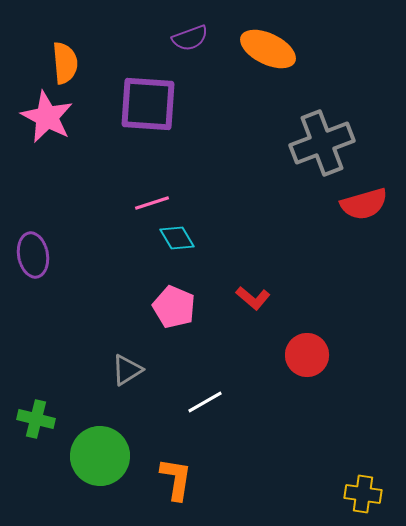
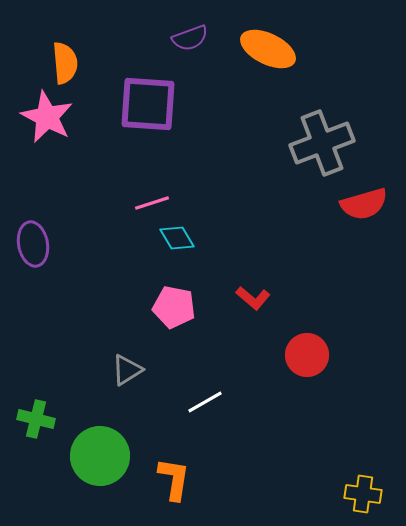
purple ellipse: moved 11 px up
pink pentagon: rotated 12 degrees counterclockwise
orange L-shape: moved 2 px left
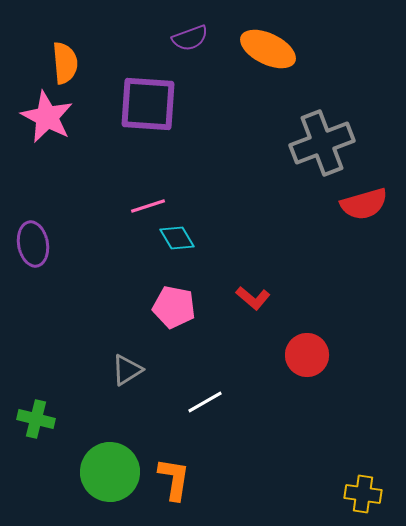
pink line: moved 4 px left, 3 px down
green circle: moved 10 px right, 16 px down
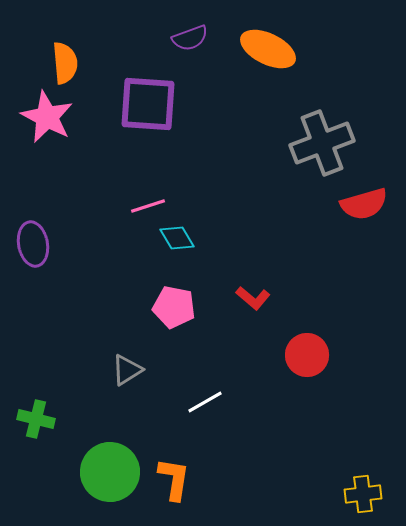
yellow cross: rotated 15 degrees counterclockwise
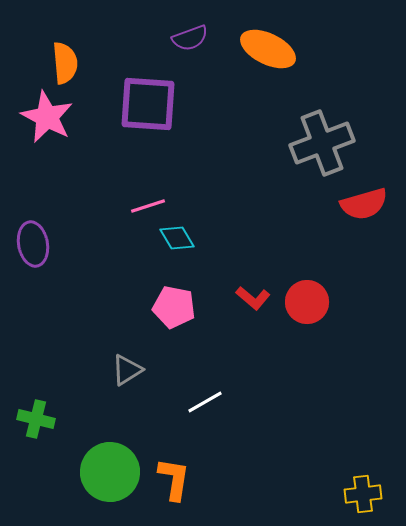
red circle: moved 53 px up
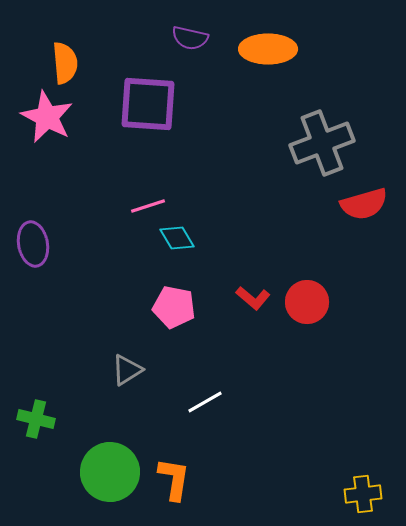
purple semicircle: rotated 33 degrees clockwise
orange ellipse: rotated 26 degrees counterclockwise
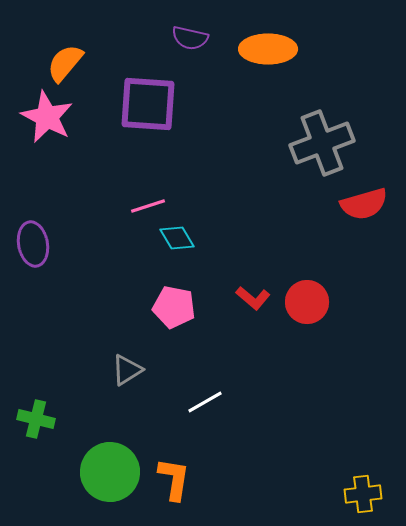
orange semicircle: rotated 135 degrees counterclockwise
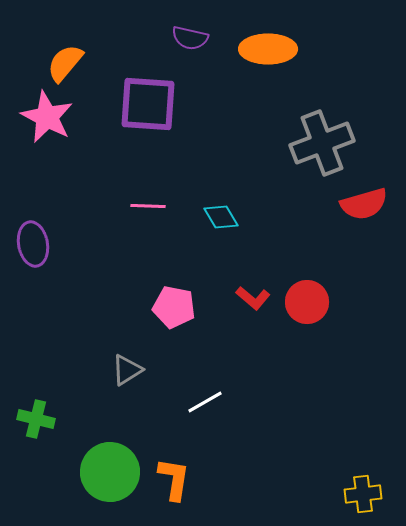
pink line: rotated 20 degrees clockwise
cyan diamond: moved 44 px right, 21 px up
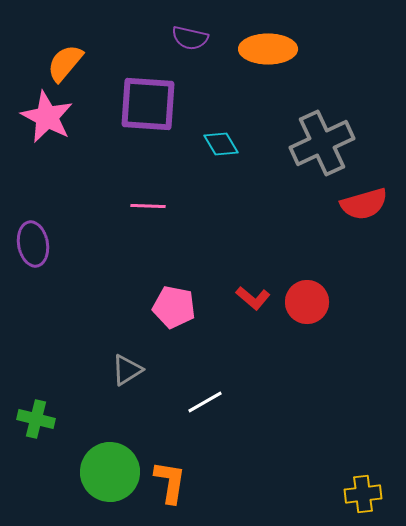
gray cross: rotated 4 degrees counterclockwise
cyan diamond: moved 73 px up
orange L-shape: moved 4 px left, 3 px down
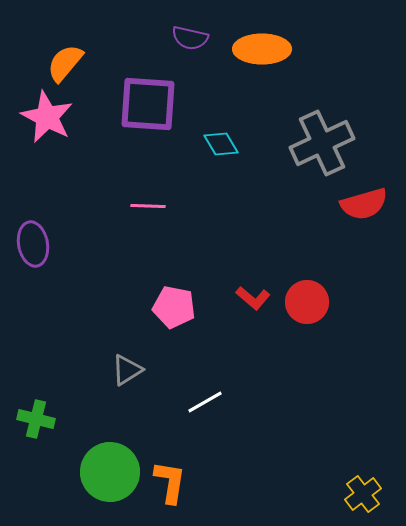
orange ellipse: moved 6 px left
yellow cross: rotated 30 degrees counterclockwise
